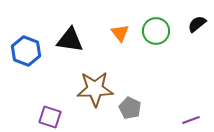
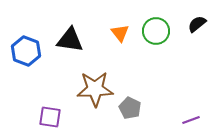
purple square: rotated 10 degrees counterclockwise
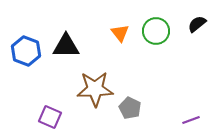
black triangle: moved 4 px left, 6 px down; rotated 8 degrees counterclockwise
purple square: rotated 15 degrees clockwise
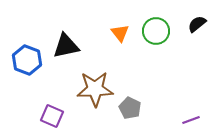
black triangle: rotated 12 degrees counterclockwise
blue hexagon: moved 1 px right, 9 px down
purple square: moved 2 px right, 1 px up
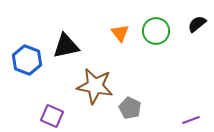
brown star: moved 3 px up; rotated 12 degrees clockwise
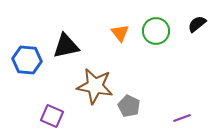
blue hexagon: rotated 16 degrees counterclockwise
gray pentagon: moved 1 px left, 2 px up
purple line: moved 9 px left, 2 px up
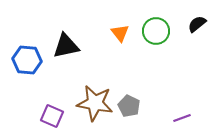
brown star: moved 17 px down
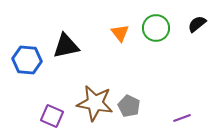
green circle: moved 3 px up
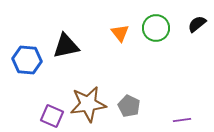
brown star: moved 7 px left, 1 px down; rotated 18 degrees counterclockwise
purple line: moved 2 px down; rotated 12 degrees clockwise
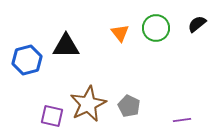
black triangle: rotated 12 degrees clockwise
blue hexagon: rotated 20 degrees counterclockwise
brown star: rotated 18 degrees counterclockwise
purple square: rotated 10 degrees counterclockwise
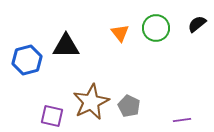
brown star: moved 3 px right, 2 px up
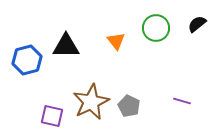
orange triangle: moved 4 px left, 8 px down
purple line: moved 19 px up; rotated 24 degrees clockwise
